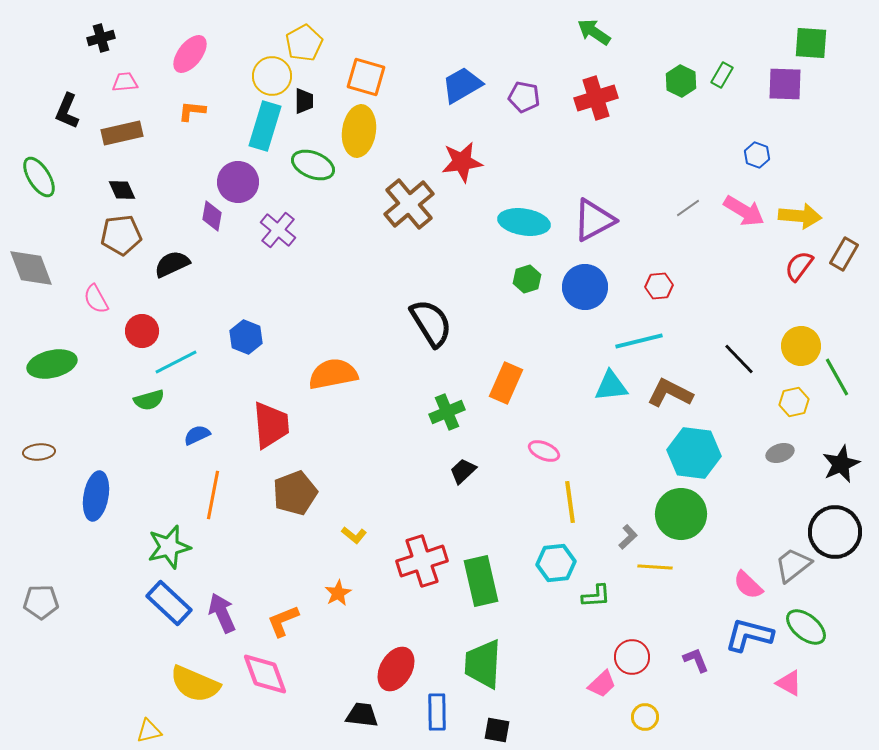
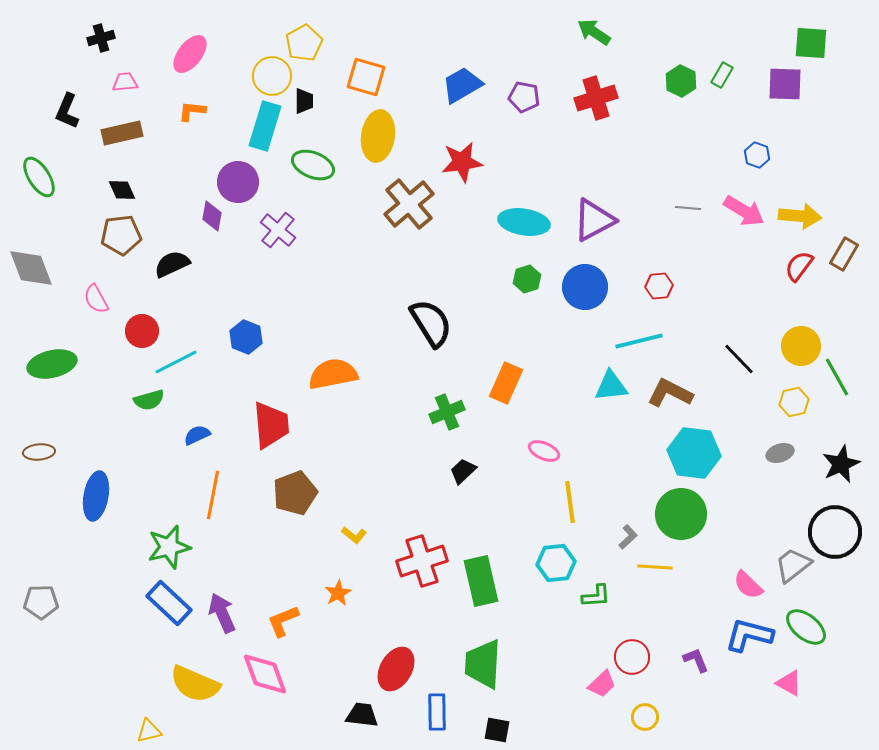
yellow ellipse at (359, 131): moved 19 px right, 5 px down
gray line at (688, 208): rotated 40 degrees clockwise
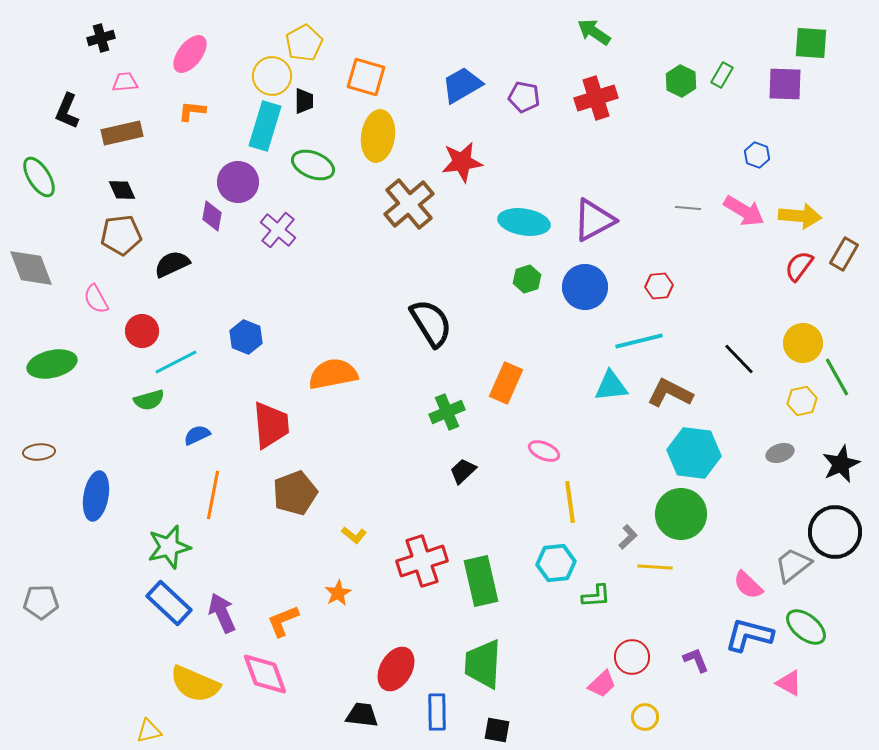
yellow circle at (801, 346): moved 2 px right, 3 px up
yellow hexagon at (794, 402): moved 8 px right, 1 px up
